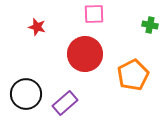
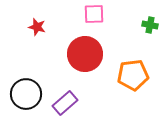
orange pentagon: rotated 20 degrees clockwise
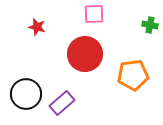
purple rectangle: moved 3 px left
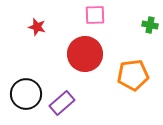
pink square: moved 1 px right, 1 px down
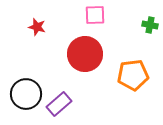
purple rectangle: moved 3 px left, 1 px down
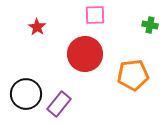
red star: rotated 18 degrees clockwise
purple rectangle: rotated 10 degrees counterclockwise
